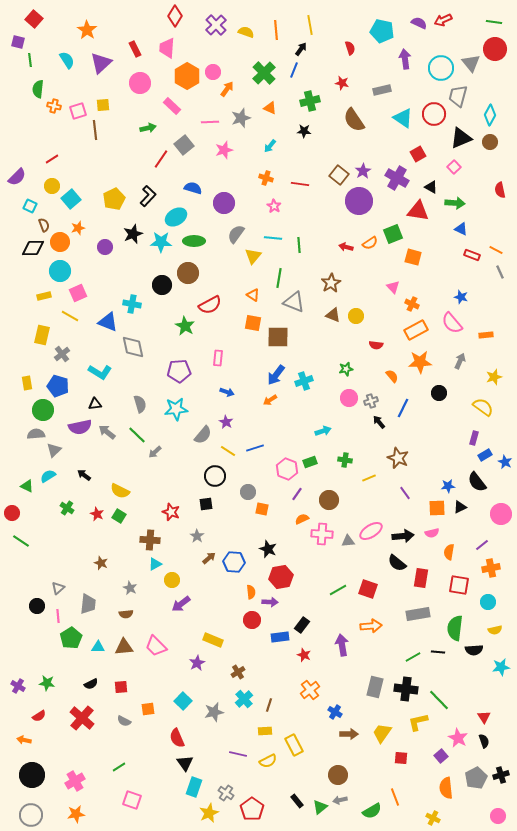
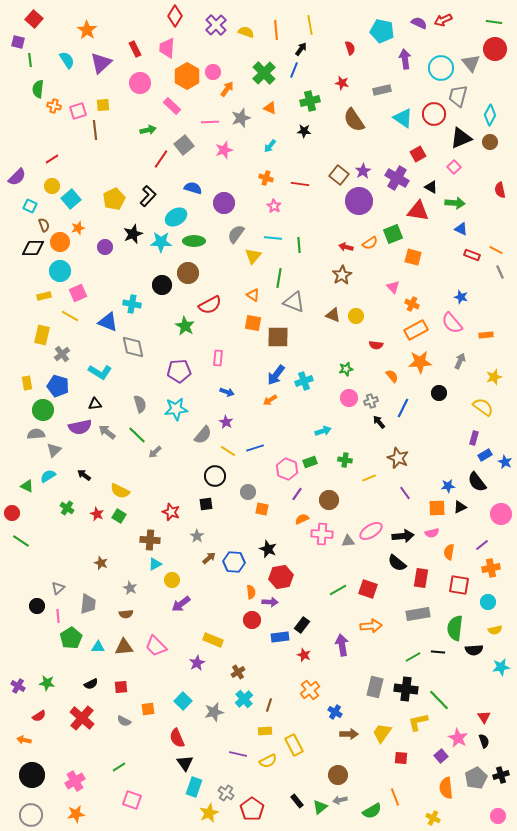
green arrow at (148, 128): moved 2 px down
brown star at (331, 283): moved 11 px right, 8 px up
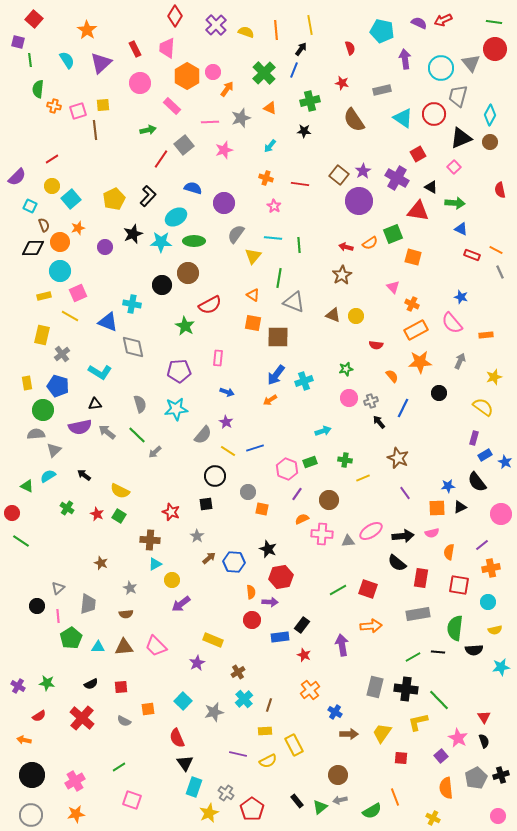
yellow line at (369, 478): moved 6 px left
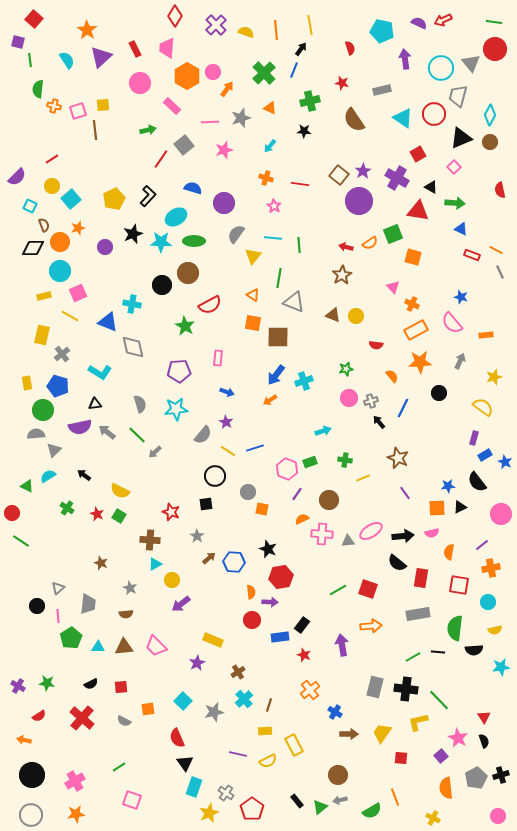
purple triangle at (101, 63): moved 6 px up
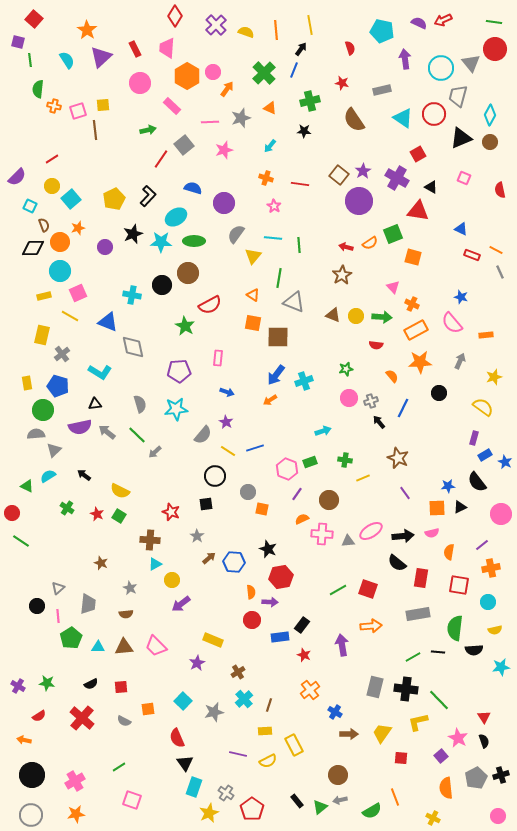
pink square at (454, 167): moved 10 px right, 11 px down; rotated 24 degrees counterclockwise
green arrow at (455, 203): moved 73 px left, 114 px down
cyan cross at (132, 304): moved 9 px up
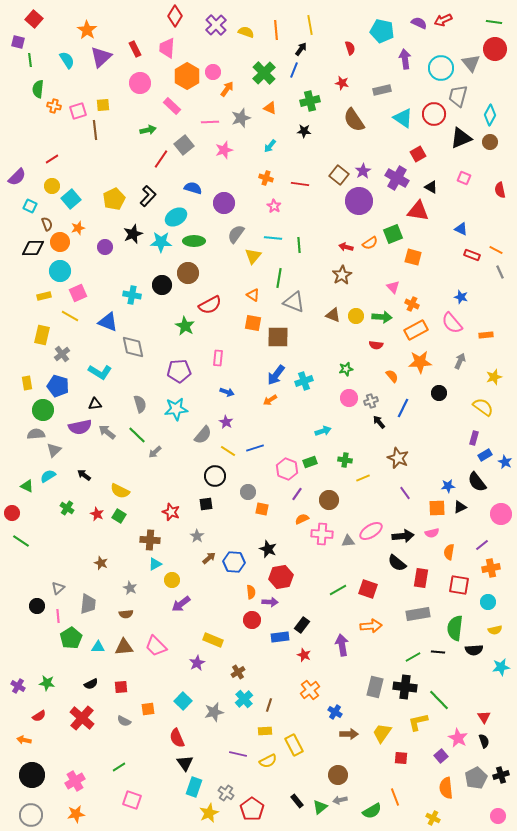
brown semicircle at (44, 225): moved 3 px right, 1 px up
black cross at (406, 689): moved 1 px left, 2 px up
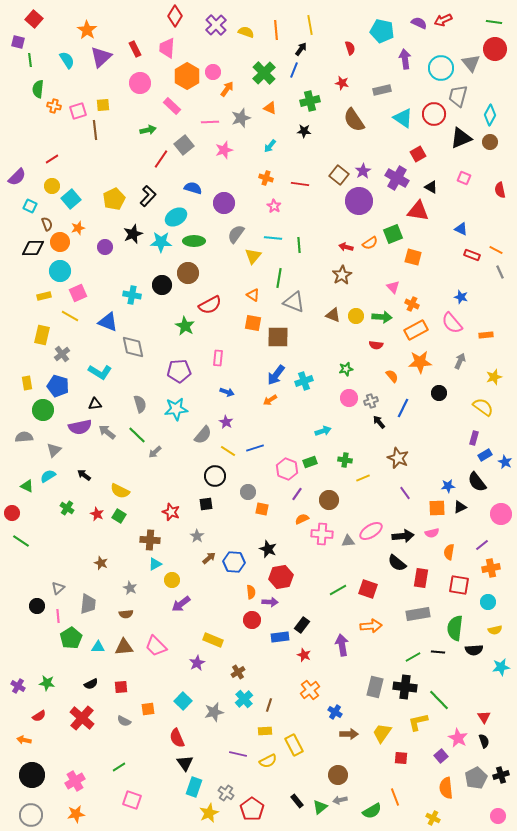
gray semicircle at (36, 434): moved 12 px left, 3 px down
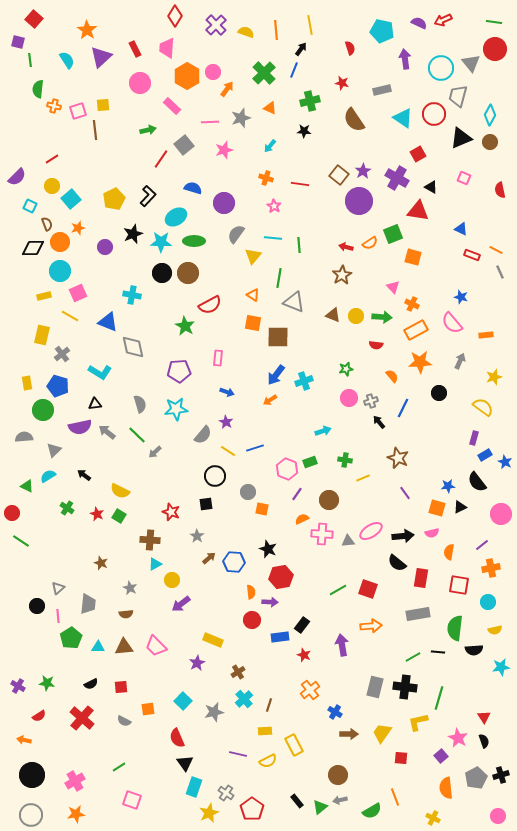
black circle at (162, 285): moved 12 px up
orange square at (437, 508): rotated 18 degrees clockwise
green line at (439, 700): moved 2 px up; rotated 60 degrees clockwise
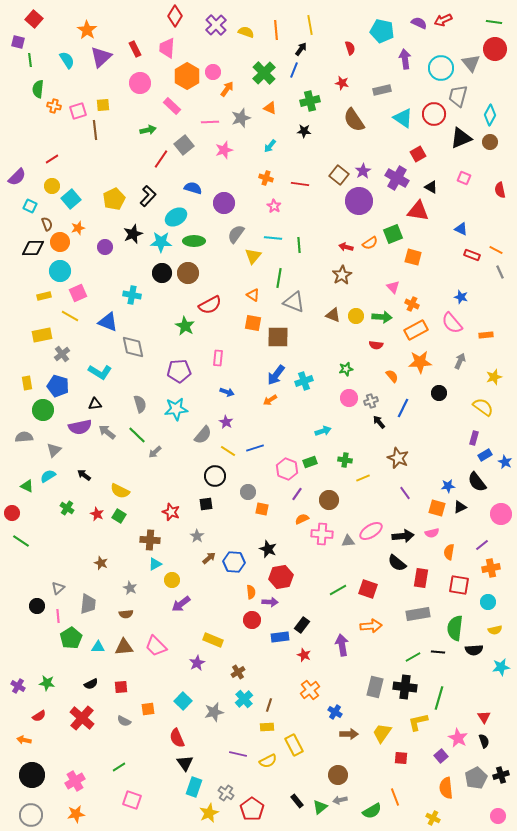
yellow rectangle at (42, 335): rotated 66 degrees clockwise
yellow rectangle at (265, 731): moved 2 px right, 4 px up
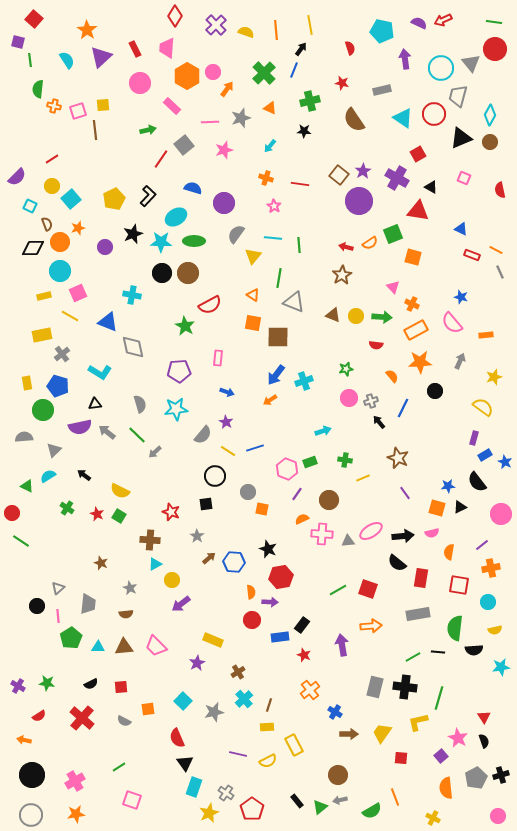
black circle at (439, 393): moved 4 px left, 2 px up
